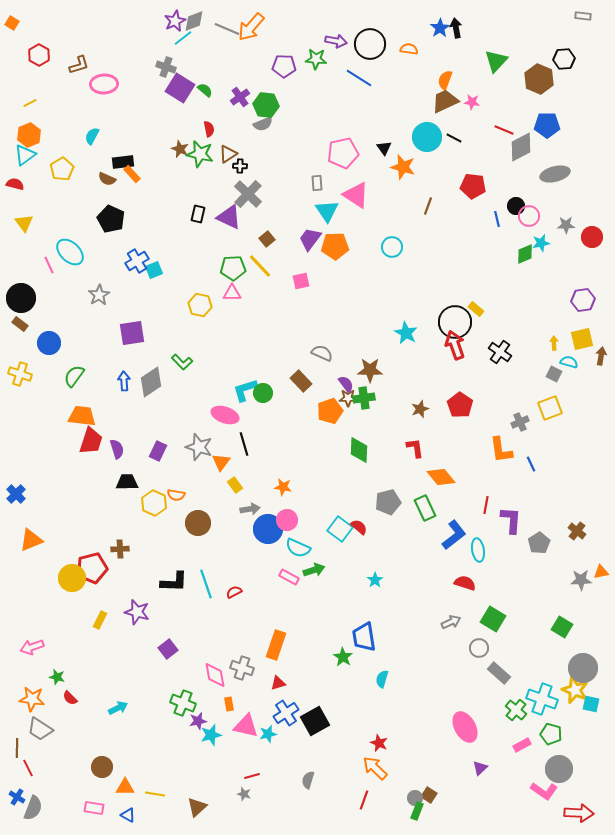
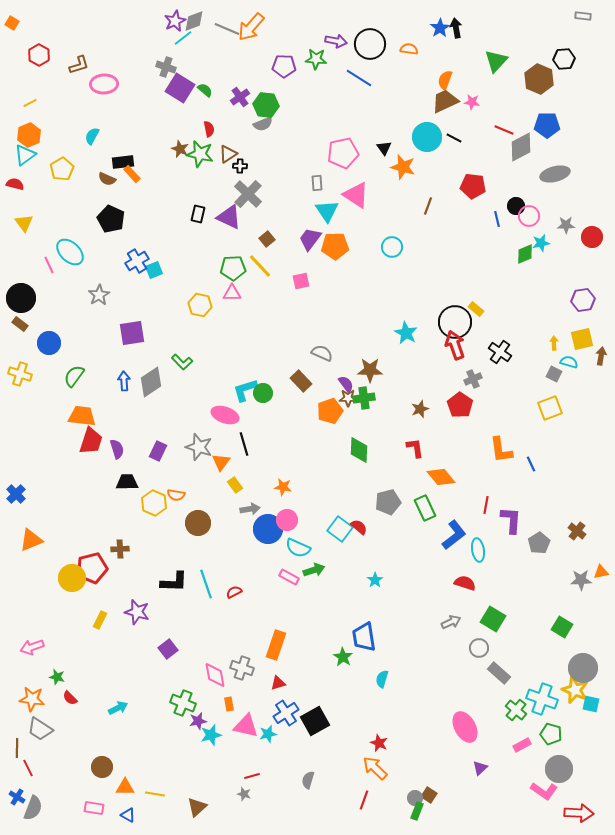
gray cross at (520, 422): moved 47 px left, 43 px up
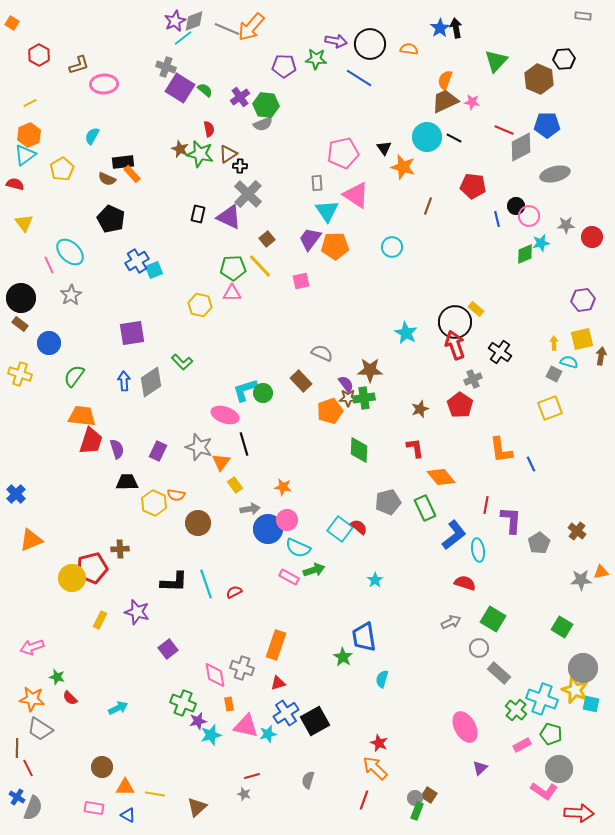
gray star at (99, 295): moved 28 px left
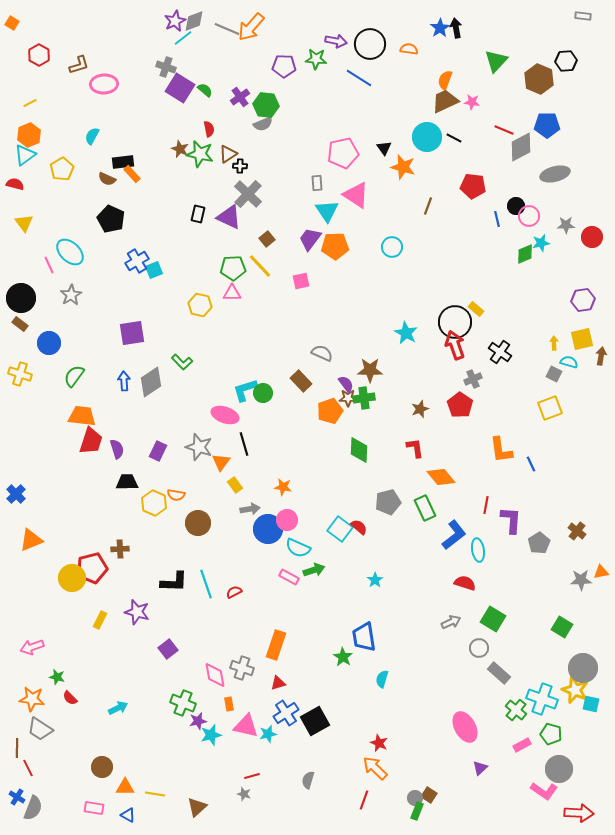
black hexagon at (564, 59): moved 2 px right, 2 px down
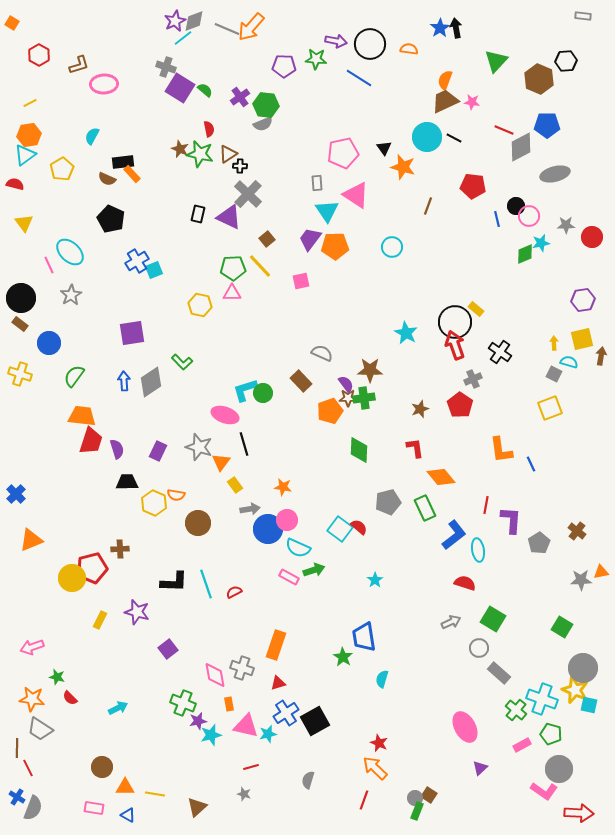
orange hexagon at (29, 135): rotated 15 degrees clockwise
cyan square at (591, 704): moved 2 px left, 1 px down
red line at (252, 776): moved 1 px left, 9 px up
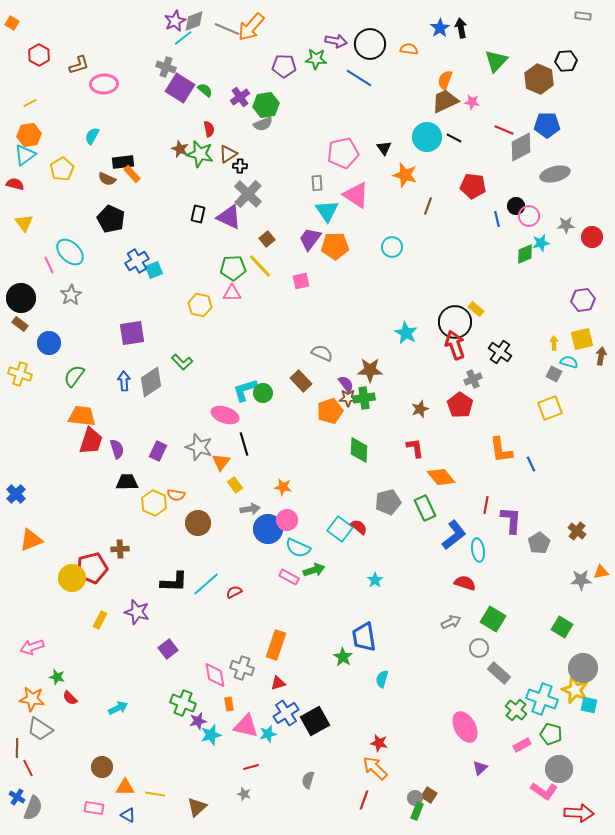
black arrow at (456, 28): moved 5 px right
green hexagon at (266, 105): rotated 15 degrees counterclockwise
orange star at (403, 167): moved 2 px right, 8 px down
cyan line at (206, 584): rotated 68 degrees clockwise
red star at (379, 743): rotated 12 degrees counterclockwise
